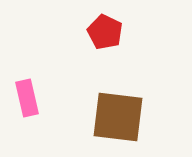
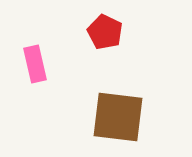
pink rectangle: moved 8 px right, 34 px up
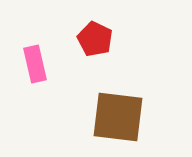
red pentagon: moved 10 px left, 7 px down
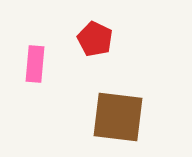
pink rectangle: rotated 18 degrees clockwise
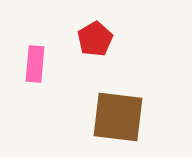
red pentagon: rotated 16 degrees clockwise
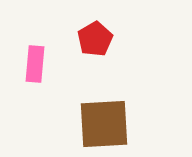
brown square: moved 14 px left, 7 px down; rotated 10 degrees counterclockwise
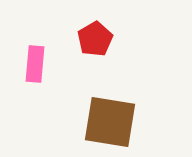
brown square: moved 6 px right, 2 px up; rotated 12 degrees clockwise
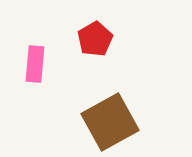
brown square: rotated 38 degrees counterclockwise
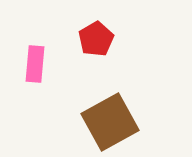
red pentagon: moved 1 px right
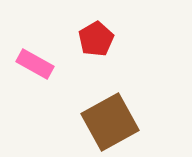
pink rectangle: rotated 66 degrees counterclockwise
